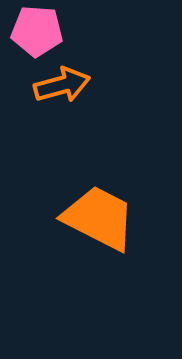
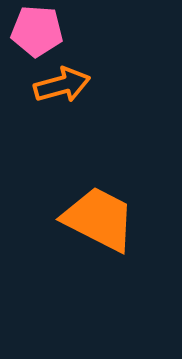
orange trapezoid: moved 1 px down
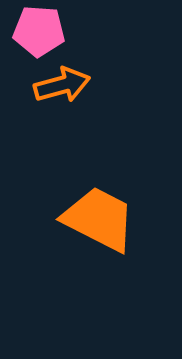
pink pentagon: moved 2 px right
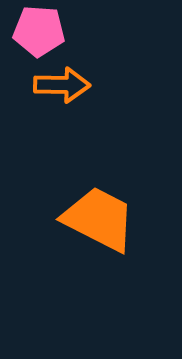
orange arrow: rotated 16 degrees clockwise
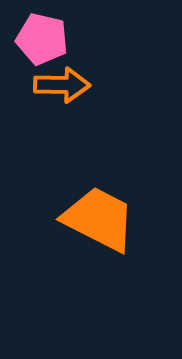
pink pentagon: moved 3 px right, 8 px down; rotated 9 degrees clockwise
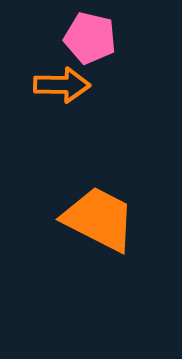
pink pentagon: moved 48 px right, 1 px up
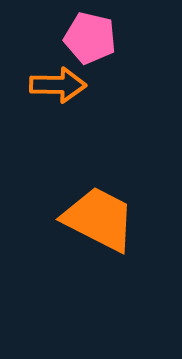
orange arrow: moved 4 px left
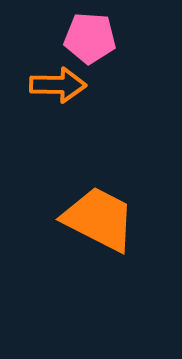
pink pentagon: rotated 9 degrees counterclockwise
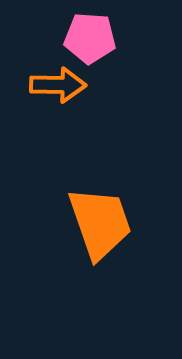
orange trapezoid: moved 1 px right, 4 px down; rotated 44 degrees clockwise
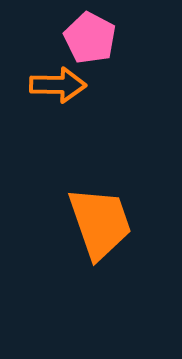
pink pentagon: rotated 24 degrees clockwise
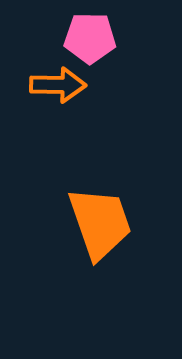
pink pentagon: rotated 27 degrees counterclockwise
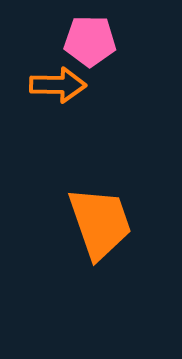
pink pentagon: moved 3 px down
